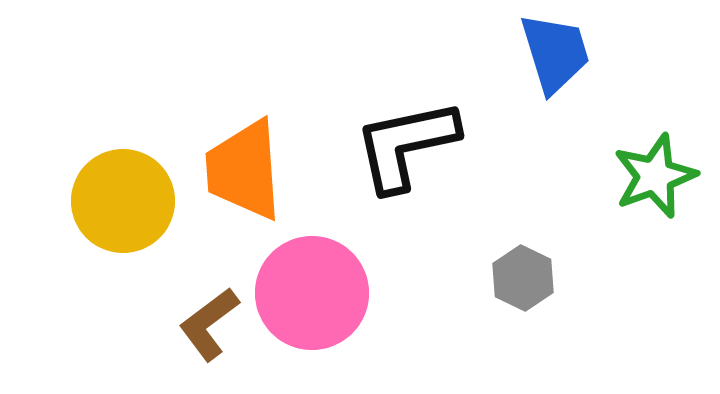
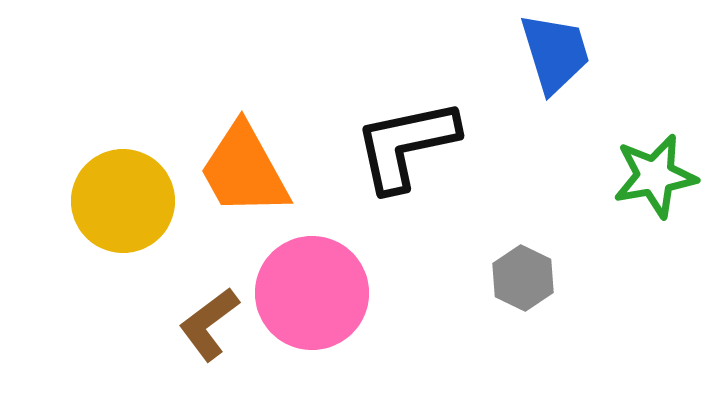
orange trapezoid: rotated 25 degrees counterclockwise
green star: rotated 10 degrees clockwise
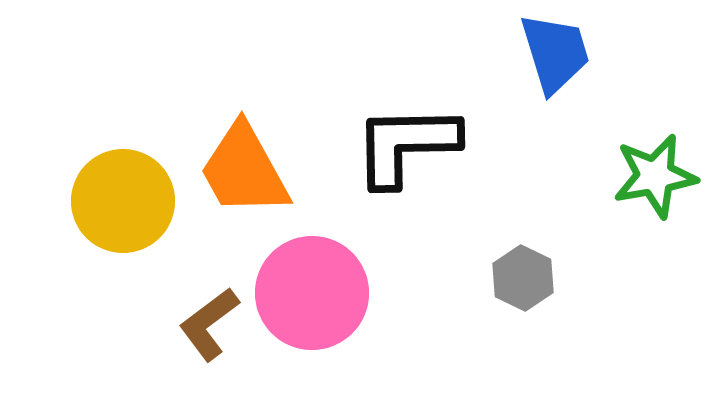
black L-shape: rotated 11 degrees clockwise
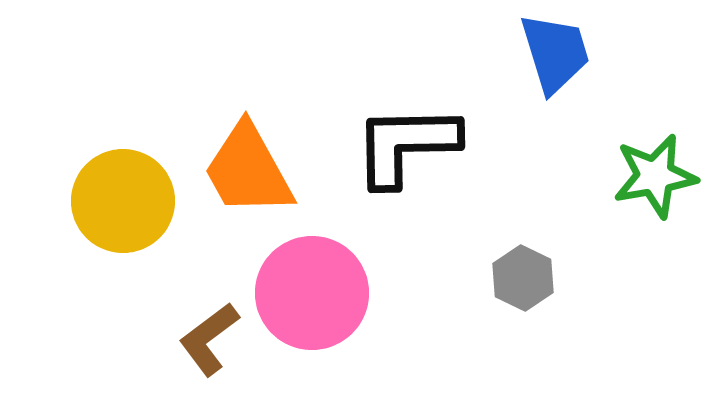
orange trapezoid: moved 4 px right
brown L-shape: moved 15 px down
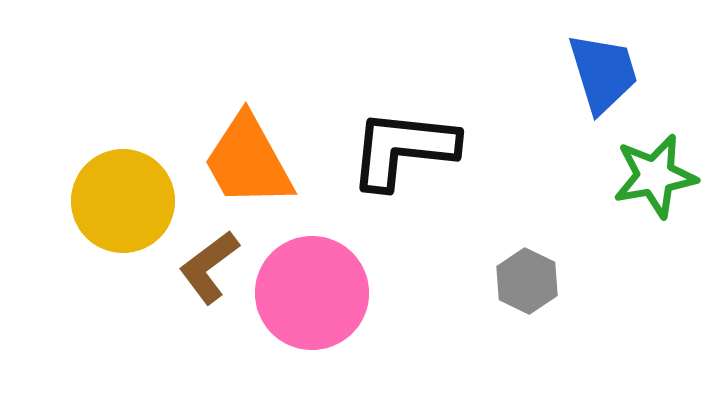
blue trapezoid: moved 48 px right, 20 px down
black L-shape: moved 3 px left, 4 px down; rotated 7 degrees clockwise
orange trapezoid: moved 9 px up
gray hexagon: moved 4 px right, 3 px down
brown L-shape: moved 72 px up
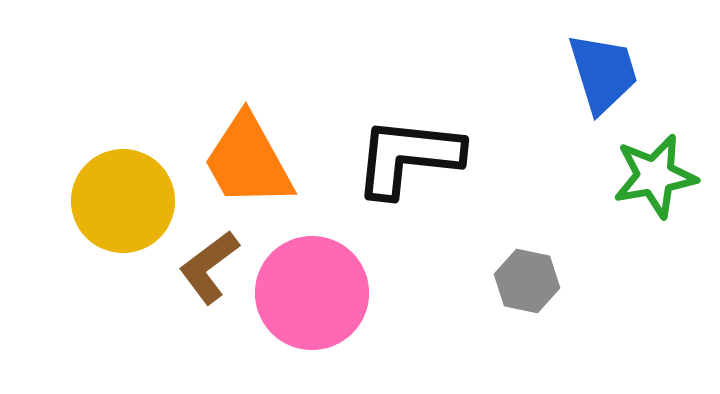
black L-shape: moved 5 px right, 8 px down
gray hexagon: rotated 14 degrees counterclockwise
